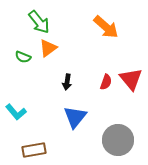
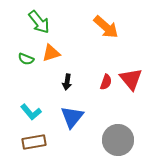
orange triangle: moved 3 px right, 5 px down; rotated 18 degrees clockwise
green semicircle: moved 3 px right, 2 px down
cyan L-shape: moved 15 px right
blue triangle: moved 3 px left
brown rectangle: moved 8 px up
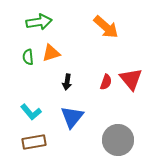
green arrow: rotated 60 degrees counterclockwise
green semicircle: moved 2 px right, 2 px up; rotated 63 degrees clockwise
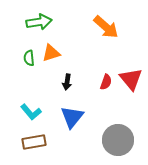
green semicircle: moved 1 px right, 1 px down
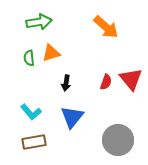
black arrow: moved 1 px left, 1 px down
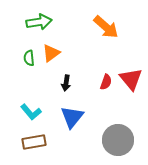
orange triangle: rotated 18 degrees counterclockwise
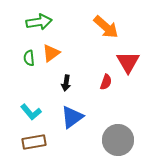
red triangle: moved 3 px left, 17 px up; rotated 10 degrees clockwise
blue triangle: rotated 15 degrees clockwise
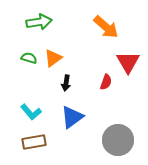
orange triangle: moved 2 px right, 5 px down
green semicircle: rotated 112 degrees clockwise
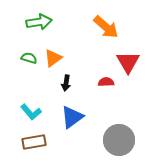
red semicircle: rotated 112 degrees counterclockwise
gray circle: moved 1 px right
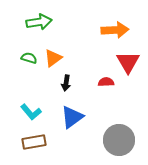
orange arrow: moved 9 px right, 3 px down; rotated 44 degrees counterclockwise
